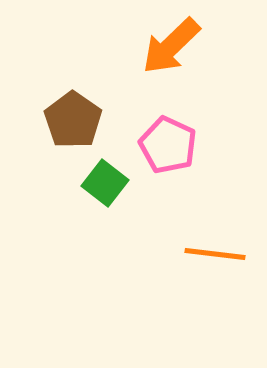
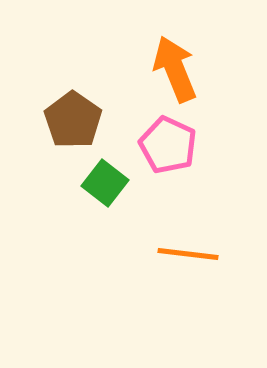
orange arrow: moved 4 px right, 23 px down; rotated 112 degrees clockwise
orange line: moved 27 px left
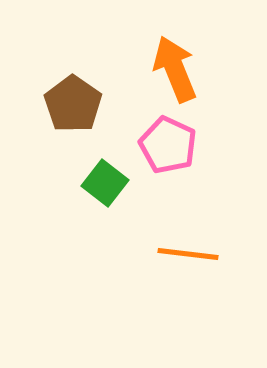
brown pentagon: moved 16 px up
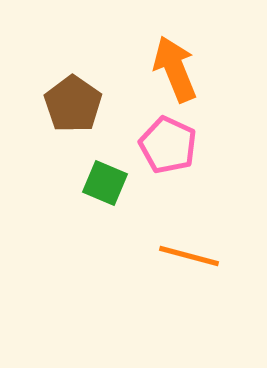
green square: rotated 15 degrees counterclockwise
orange line: moved 1 px right, 2 px down; rotated 8 degrees clockwise
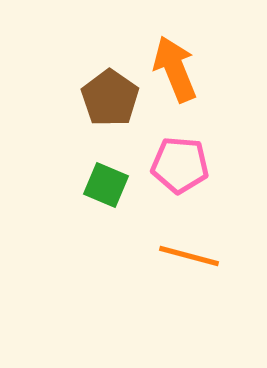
brown pentagon: moved 37 px right, 6 px up
pink pentagon: moved 12 px right, 20 px down; rotated 20 degrees counterclockwise
green square: moved 1 px right, 2 px down
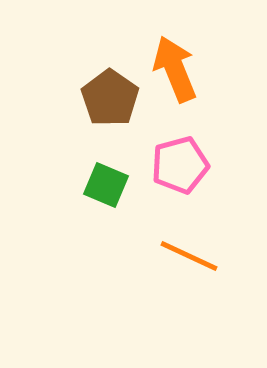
pink pentagon: rotated 20 degrees counterclockwise
orange line: rotated 10 degrees clockwise
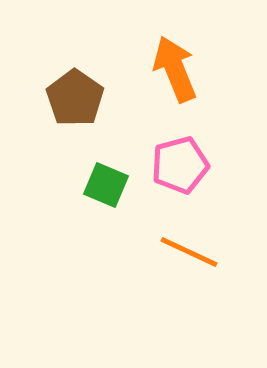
brown pentagon: moved 35 px left
orange line: moved 4 px up
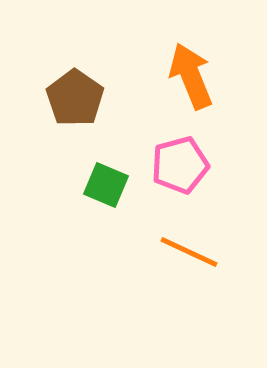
orange arrow: moved 16 px right, 7 px down
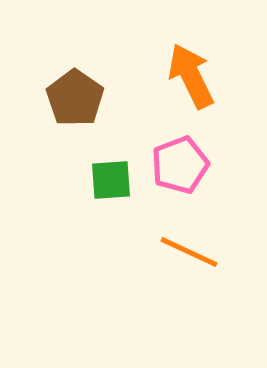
orange arrow: rotated 4 degrees counterclockwise
pink pentagon: rotated 6 degrees counterclockwise
green square: moved 5 px right, 5 px up; rotated 27 degrees counterclockwise
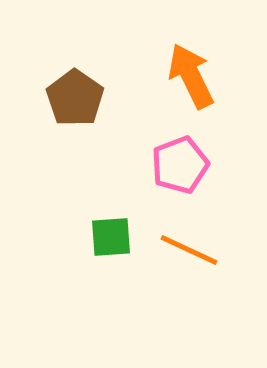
green square: moved 57 px down
orange line: moved 2 px up
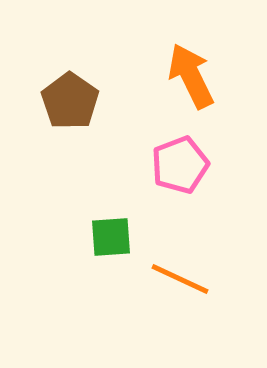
brown pentagon: moved 5 px left, 3 px down
orange line: moved 9 px left, 29 px down
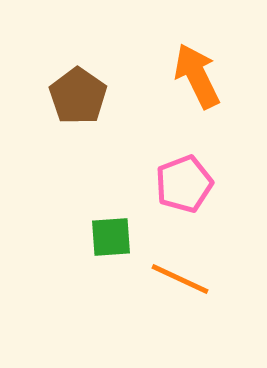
orange arrow: moved 6 px right
brown pentagon: moved 8 px right, 5 px up
pink pentagon: moved 4 px right, 19 px down
